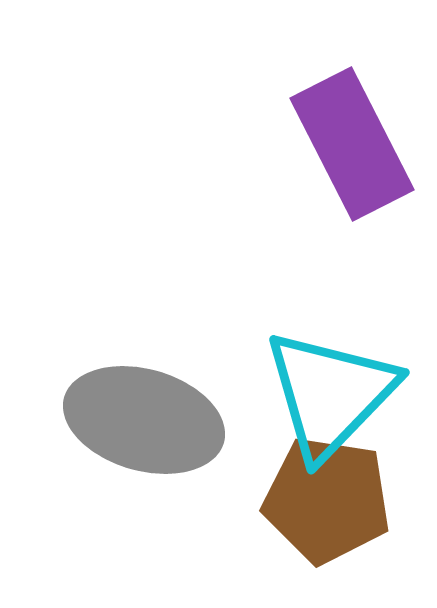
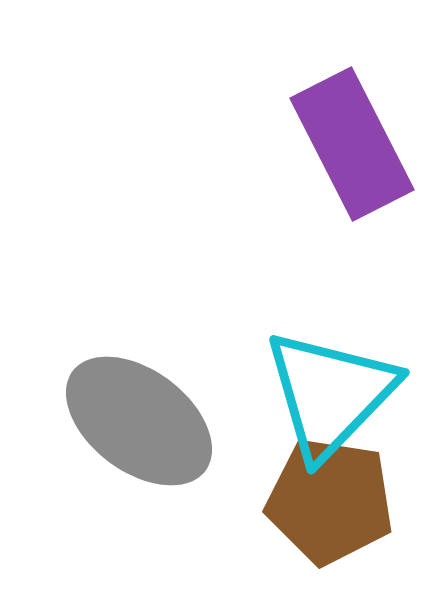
gray ellipse: moved 5 px left, 1 px down; rotated 21 degrees clockwise
brown pentagon: moved 3 px right, 1 px down
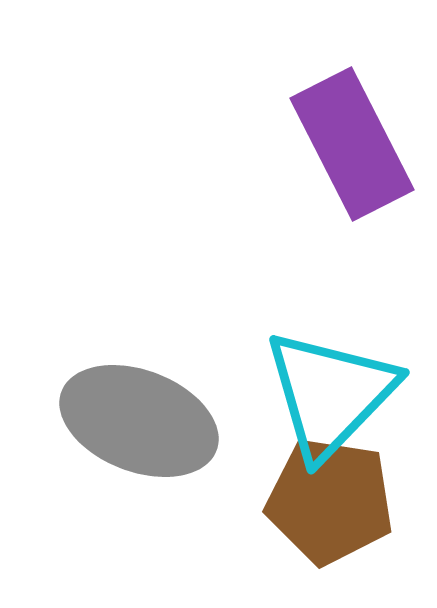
gray ellipse: rotated 16 degrees counterclockwise
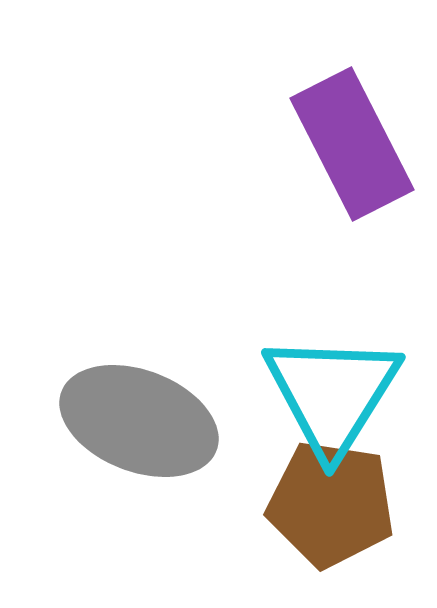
cyan triangle: moved 2 px right; rotated 12 degrees counterclockwise
brown pentagon: moved 1 px right, 3 px down
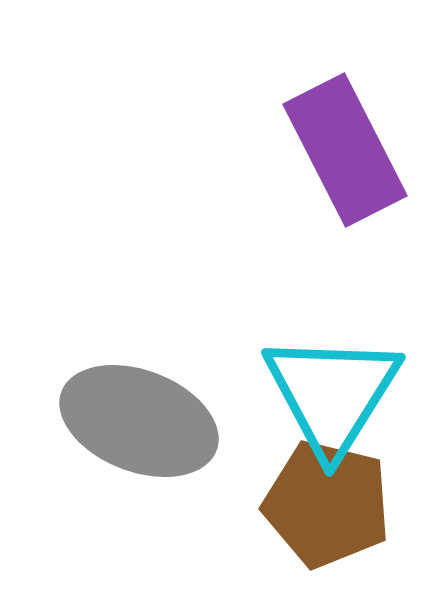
purple rectangle: moved 7 px left, 6 px down
brown pentagon: moved 4 px left; rotated 5 degrees clockwise
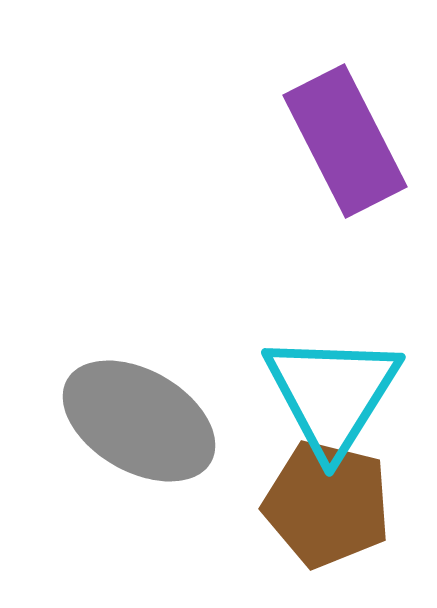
purple rectangle: moved 9 px up
gray ellipse: rotated 9 degrees clockwise
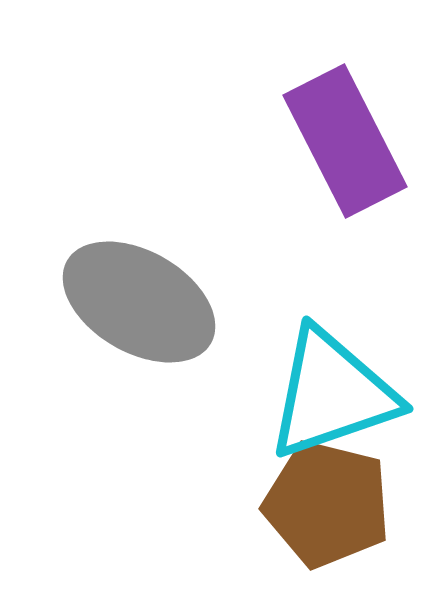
cyan triangle: rotated 39 degrees clockwise
gray ellipse: moved 119 px up
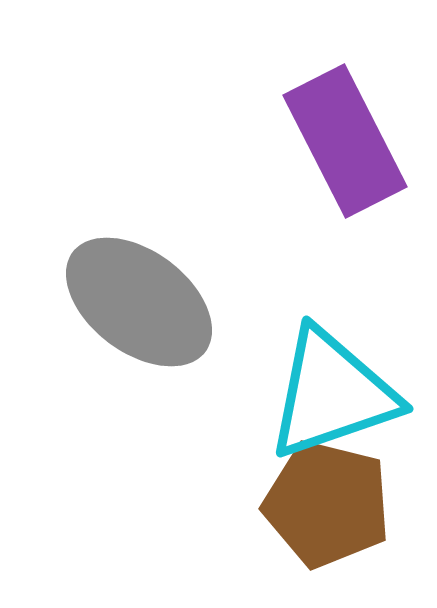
gray ellipse: rotated 7 degrees clockwise
